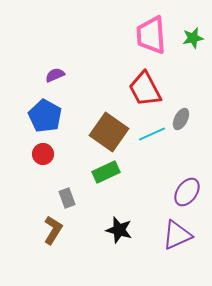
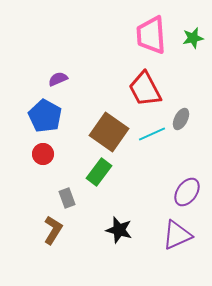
purple semicircle: moved 3 px right, 4 px down
green rectangle: moved 7 px left; rotated 28 degrees counterclockwise
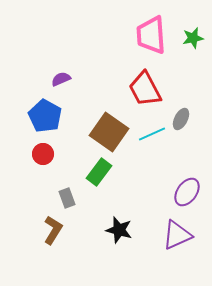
purple semicircle: moved 3 px right
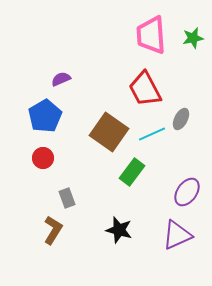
blue pentagon: rotated 12 degrees clockwise
red circle: moved 4 px down
green rectangle: moved 33 px right
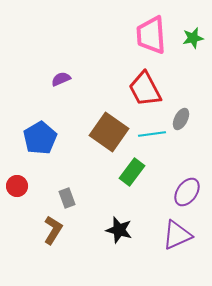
blue pentagon: moved 5 px left, 22 px down
cyan line: rotated 16 degrees clockwise
red circle: moved 26 px left, 28 px down
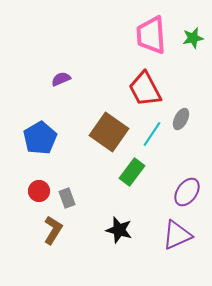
cyan line: rotated 48 degrees counterclockwise
red circle: moved 22 px right, 5 px down
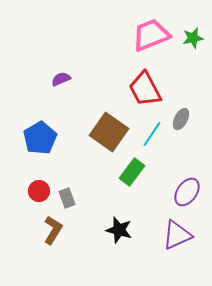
pink trapezoid: rotated 72 degrees clockwise
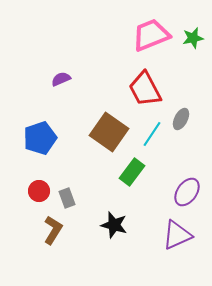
blue pentagon: rotated 12 degrees clockwise
black star: moved 5 px left, 5 px up
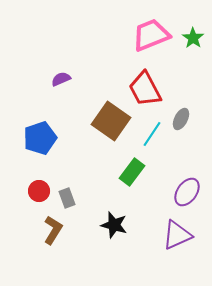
green star: rotated 25 degrees counterclockwise
brown square: moved 2 px right, 11 px up
